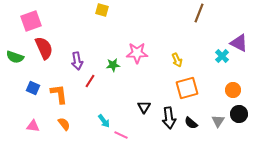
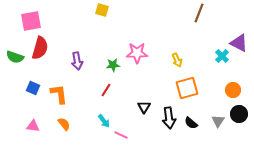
pink square: rotated 10 degrees clockwise
red semicircle: moved 4 px left; rotated 40 degrees clockwise
red line: moved 16 px right, 9 px down
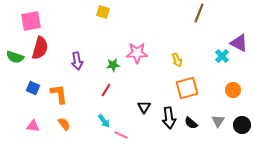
yellow square: moved 1 px right, 2 px down
black circle: moved 3 px right, 11 px down
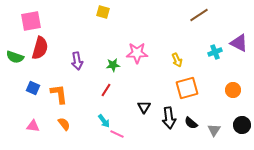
brown line: moved 2 px down; rotated 36 degrees clockwise
cyan cross: moved 7 px left, 4 px up; rotated 24 degrees clockwise
gray triangle: moved 4 px left, 9 px down
pink line: moved 4 px left, 1 px up
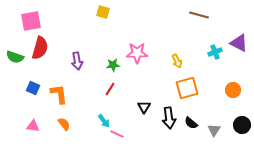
brown line: rotated 48 degrees clockwise
yellow arrow: moved 1 px down
red line: moved 4 px right, 1 px up
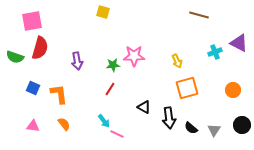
pink square: moved 1 px right
pink star: moved 3 px left, 3 px down
black triangle: rotated 32 degrees counterclockwise
black semicircle: moved 5 px down
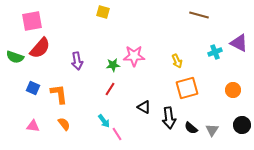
red semicircle: rotated 25 degrees clockwise
gray triangle: moved 2 px left
pink line: rotated 32 degrees clockwise
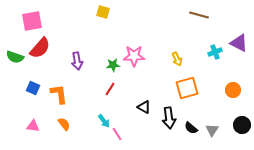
yellow arrow: moved 2 px up
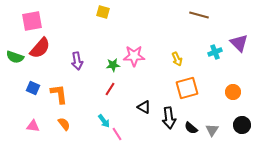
purple triangle: rotated 18 degrees clockwise
orange circle: moved 2 px down
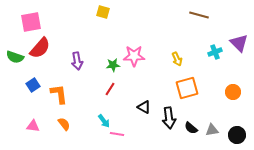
pink square: moved 1 px left, 1 px down
blue square: moved 3 px up; rotated 32 degrees clockwise
black circle: moved 5 px left, 10 px down
gray triangle: rotated 48 degrees clockwise
pink line: rotated 48 degrees counterclockwise
